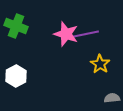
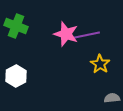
purple line: moved 1 px right, 1 px down
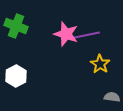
gray semicircle: moved 1 px up; rotated 14 degrees clockwise
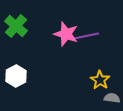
green cross: rotated 20 degrees clockwise
purple line: moved 1 px left, 1 px down
yellow star: moved 16 px down
gray semicircle: moved 1 px down
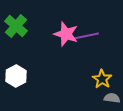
yellow star: moved 2 px right, 1 px up
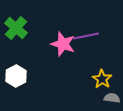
green cross: moved 2 px down
pink star: moved 3 px left, 10 px down
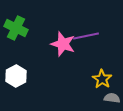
green cross: rotated 15 degrees counterclockwise
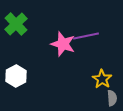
green cross: moved 4 px up; rotated 20 degrees clockwise
gray semicircle: rotated 77 degrees clockwise
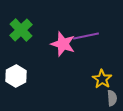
green cross: moved 5 px right, 6 px down
